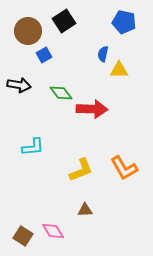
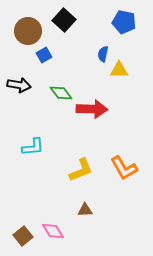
black square: moved 1 px up; rotated 15 degrees counterclockwise
brown square: rotated 18 degrees clockwise
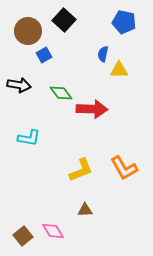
cyan L-shape: moved 4 px left, 9 px up; rotated 15 degrees clockwise
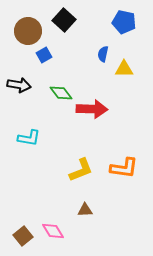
yellow triangle: moved 5 px right, 1 px up
orange L-shape: rotated 52 degrees counterclockwise
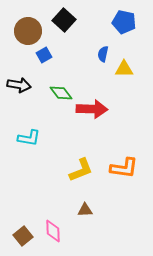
pink diamond: rotated 30 degrees clockwise
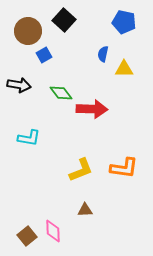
brown square: moved 4 px right
